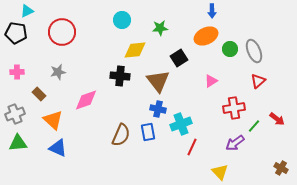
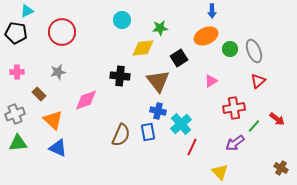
yellow diamond: moved 8 px right, 2 px up
blue cross: moved 2 px down
cyan cross: rotated 20 degrees counterclockwise
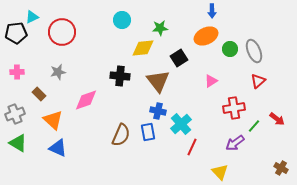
cyan triangle: moved 5 px right, 6 px down
black pentagon: rotated 15 degrees counterclockwise
green triangle: rotated 36 degrees clockwise
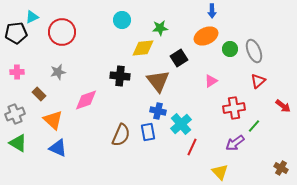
red arrow: moved 6 px right, 13 px up
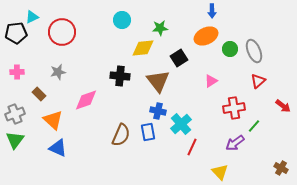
green triangle: moved 3 px left, 3 px up; rotated 36 degrees clockwise
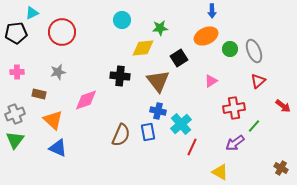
cyan triangle: moved 4 px up
brown rectangle: rotated 32 degrees counterclockwise
yellow triangle: rotated 18 degrees counterclockwise
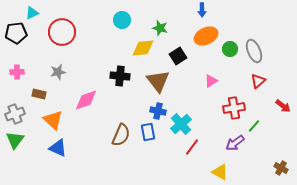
blue arrow: moved 10 px left, 1 px up
green star: rotated 21 degrees clockwise
black square: moved 1 px left, 2 px up
red line: rotated 12 degrees clockwise
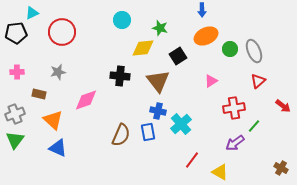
red line: moved 13 px down
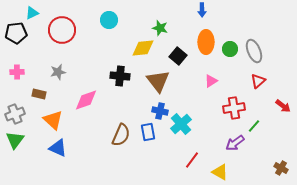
cyan circle: moved 13 px left
red circle: moved 2 px up
orange ellipse: moved 6 px down; rotated 65 degrees counterclockwise
black square: rotated 18 degrees counterclockwise
blue cross: moved 2 px right
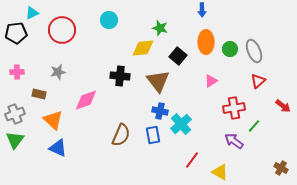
blue rectangle: moved 5 px right, 3 px down
purple arrow: moved 1 px left, 2 px up; rotated 72 degrees clockwise
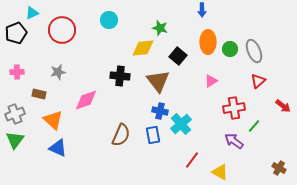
black pentagon: rotated 15 degrees counterclockwise
orange ellipse: moved 2 px right
brown cross: moved 2 px left
